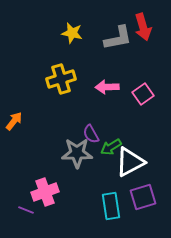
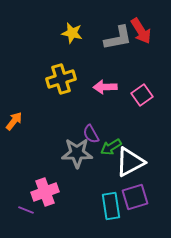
red arrow: moved 2 px left, 4 px down; rotated 16 degrees counterclockwise
pink arrow: moved 2 px left
pink square: moved 1 px left, 1 px down
purple square: moved 8 px left
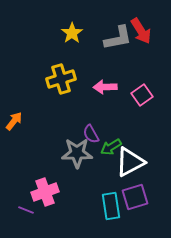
yellow star: rotated 25 degrees clockwise
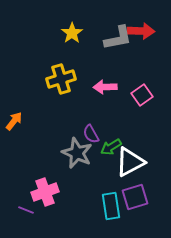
red arrow: rotated 56 degrees counterclockwise
gray star: rotated 24 degrees clockwise
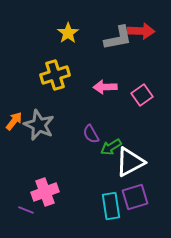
yellow star: moved 4 px left
yellow cross: moved 6 px left, 4 px up
gray star: moved 38 px left, 28 px up
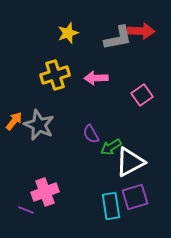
yellow star: rotated 15 degrees clockwise
pink arrow: moved 9 px left, 9 px up
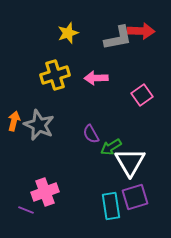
orange arrow: rotated 24 degrees counterclockwise
white triangle: rotated 32 degrees counterclockwise
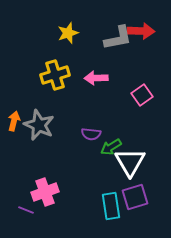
purple semicircle: rotated 54 degrees counterclockwise
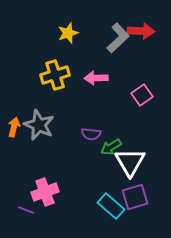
gray L-shape: rotated 32 degrees counterclockwise
orange arrow: moved 6 px down
cyan rectangle: rotated 40 degrees counterclockwise
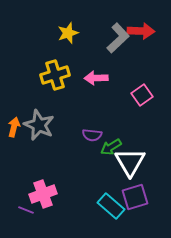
purple semicircle: moved 1 px right, 1 px down
pink cross: moved 2 px left, 2 px down
